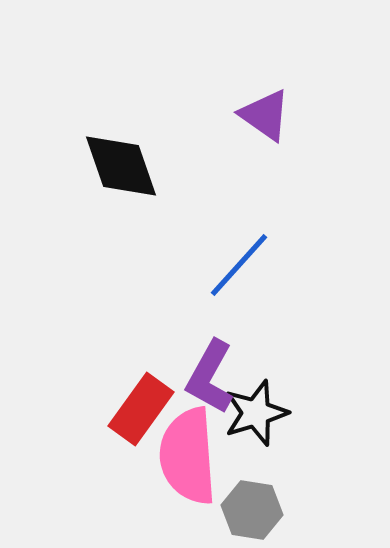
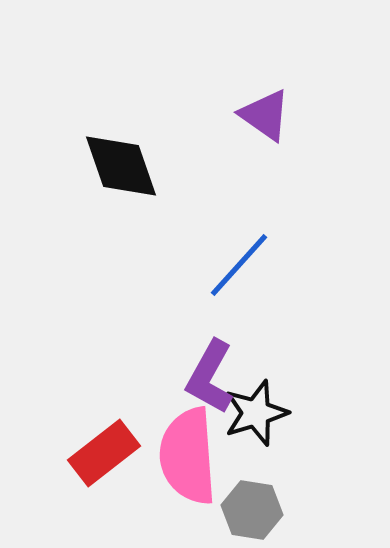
red rectangle: moved 37 px left, 44 px down; rotated 16 degrees clockwise
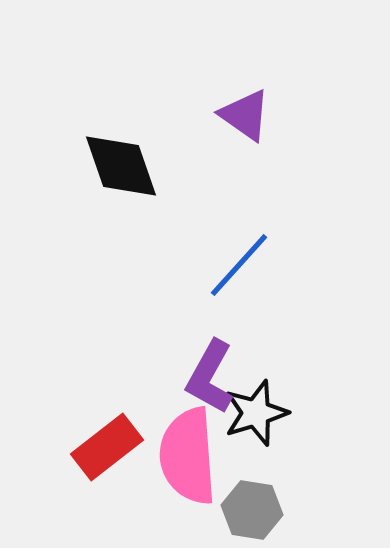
purple triangle: moved 20 px left
red rectangle: moved 3 px right, 6 px up
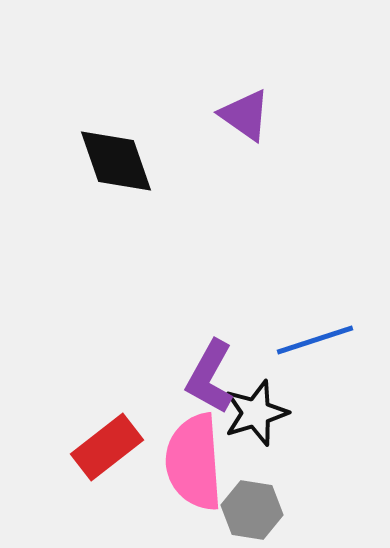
black diamond: moved 5 px left, 5 px up
blue line: moved 76 px right, 75 px down; rotated 30 degrees clockwise
pink semicircle: moved 6 px right, 6 px down
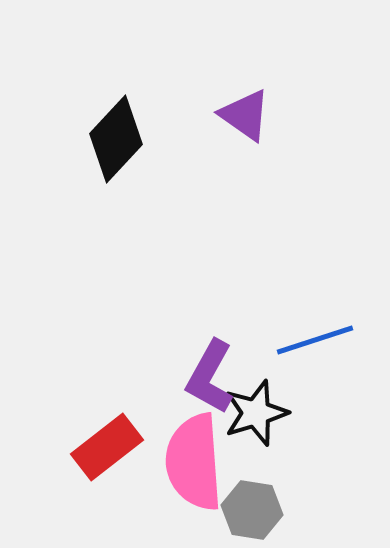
black diamond: moved 22 px up; rotated 62 degrees clockwise
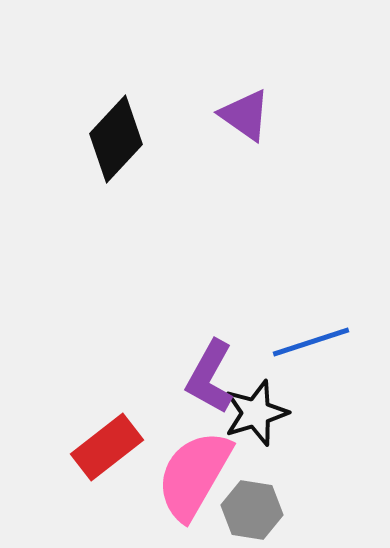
blue line: moved 4 px left, 2 px down
pink semicircle: moved 13 px down; rotated 34 degrees clockwise
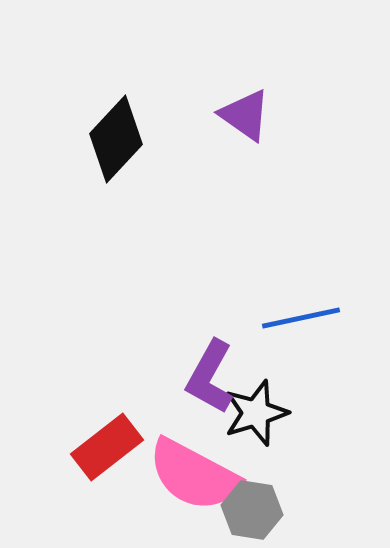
blue line: moved 10 px left, 24 px up; rotated 6 degrees clockwise
pink semicircle: rotated 92 degrees counterclockwise
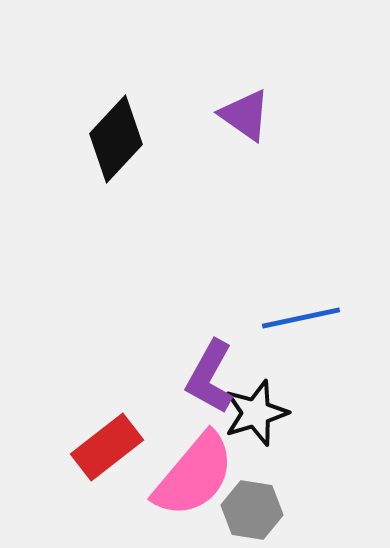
pink semicircle: rotated 78 degrees counterclockwise
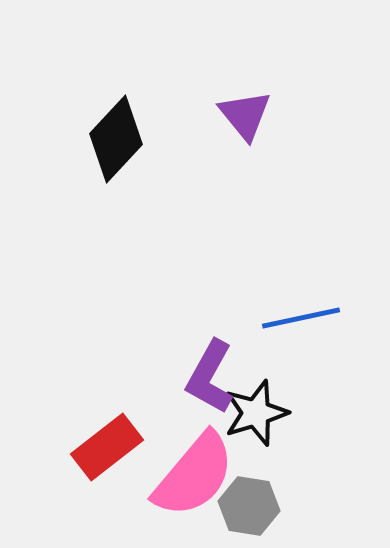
purple triangle: rotated 16 degrees clockwise
gray hexagon: moved 3 px left, 4 px up
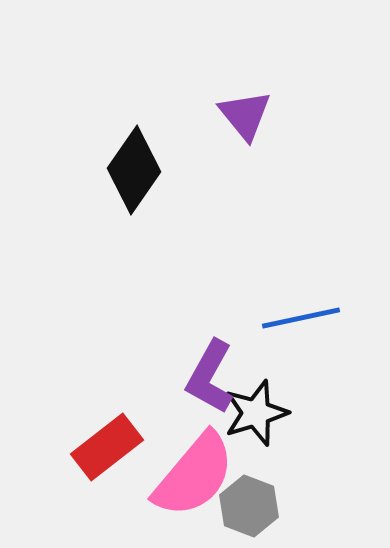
black diamond: moved 18 px right, 31 px down; rotated 8 degrees counterclockwise
gray hexagon: rotated 12 degrees clockwise
